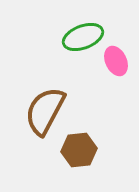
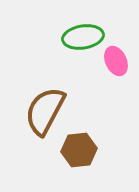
green ellipse: rotated 12 degrees clockwise
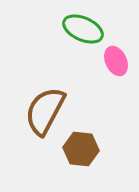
green ellipse: moved 8 px up; rotated 33 degrees clockwise
brown hexagon: moved 2 px right, 1 px up; rotated 12 degrees clockwise
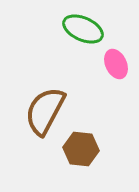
pink ellipse: moved 3 px down
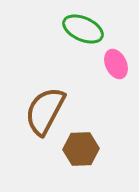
brown hexagon: rotated 8 degrees counterclockwise
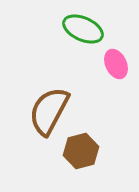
brown semicircle: moved 4 px right
brown hexagon: moved 2 px down; rotated 12 degrees counterclockwise
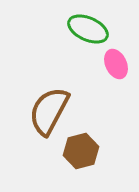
green ellipse: moved 5 px right
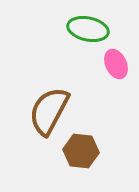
green ellipse: rotated 12 degrees counterclockwise
brown hexagon: rotated 20 degrees clockwise
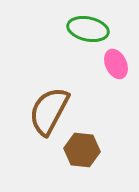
brown hexagon: moved 1 px right, 1 px up
